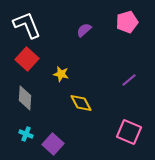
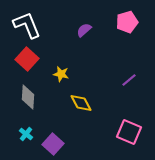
gray diamond: moved 3 px right, 1 px up
cyan cross: rotated 16 degrees clockwise
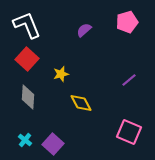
yellow star: rotated 28 degrees counterclockwise
cyan cross: moved 1 px left, 6 px down
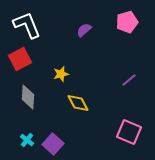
red square: moved 7 px left; rotated 20 degrees clockwise
yellow diamond: moved 3 px left
cyan cross: moved 2 px right
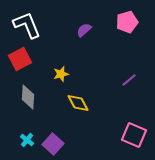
pink square: moved 5 px right, 3 px down
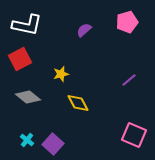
white L-shape: rotated 124 degrees clockwise
gray diamond: rotated 55 degrees counterclockwise
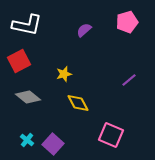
red square: moved 1 px left, 2 px down
yellow star: moved 3 px right
pink square: moved 23 px left
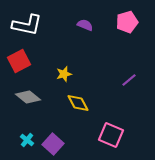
purple semicircle: moved 1 px right, 5 px up; rotated 63 degrees clockwise
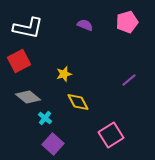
white L-shape: moved 1 px right, 3 px down
yellow diamond: moved 1 px up
pink square: rotated 35 degrees clockwise
cyan cross: moved 18 px right, 22 px up
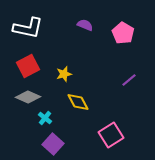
pink pentagon: moved 4 px left, 11 px down; rotated 25 degrees counterclockwise
red square: moved 9 px right, 5 px down
gray diamond: rotated 15 degrees counterclockwise
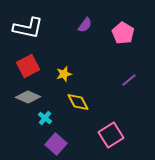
purple semicircle: rotated 105 degrees clockwise
purple square: moved 3 px right
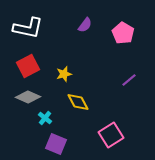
purple square: rotated 20 degrees counterclockwise
